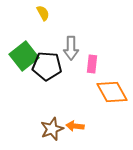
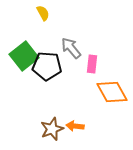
gray arrow: rotated 140 degrees clockwise
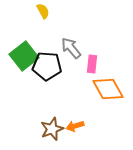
yellow semicircle: moved 2 px up
orange diamond: moved 4 px left, 3 px up
orange arrow: rotated 24 degrees counterclockwise
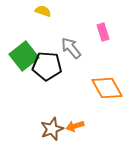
yellow semicircle: rotated 42 degrees counterclockwise
pink rectangle: moved 11 px right, 32 px up; rotated 24 degrees counterclockwise
orange diamond: moved 1 px left, 1 px up
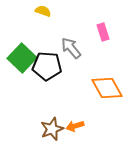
green square: moved 2 px left, 2 px down; rotated 8 degrees counterclockwise
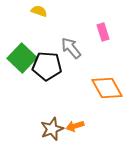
yellow semicircle: moved 4 px left
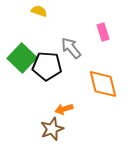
orange diamond: moved 4 px left, 4 px up; rotated 16 degrees clockwise
orange arrow: moved 11 px left, 17 px up
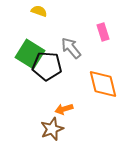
green square: moved 8 px right, 4 px up; rotated 12 degrees counterclockwise
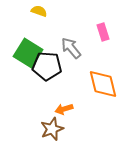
green square: moved 2 px left, 1 px up
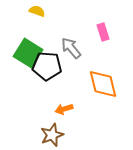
yellow semicircle: moved 2 px left
brown star: moved 6 px down
